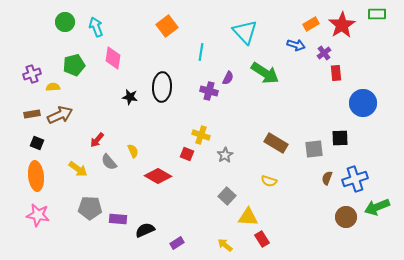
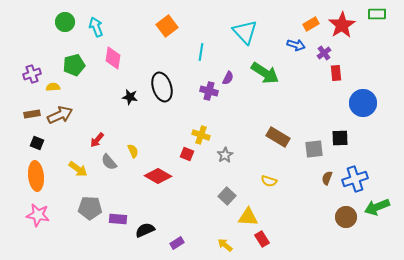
black ellipse at (162, 87): rotated 20 degrees counterclockwise
brown rectangle at (276, 143): moved 2 px right, 6 px up
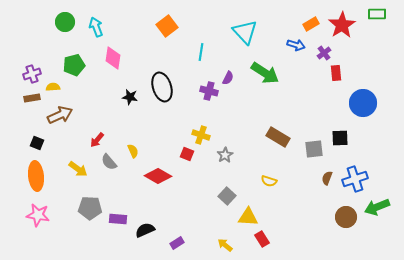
brown rectangle at (32, 114): moved 16 px up
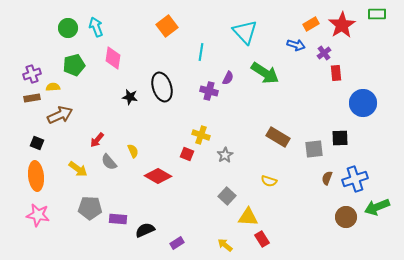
green circle at (65, 22): moved 3 px right, 6 px down
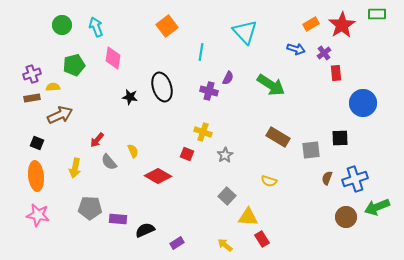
green circle at (68, 28): moved 6 px left, 3 px up
blue arrow at (296, 45): moved 4 px down
green arrow at (265, 73): moved 6 px right, 12 px down
yellow cross at (201, 135): moved 2 px right, 3 px up
gray square at (314, 149): moved 3 px left, 1 px down
yellow arrow at (78, 169): moved 3 px left, 1 px up; rotated 66 degrees clockwise
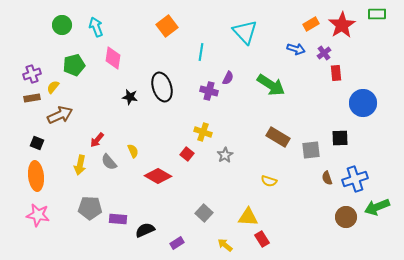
yellow semicircle at (53, 87): rotated 48 degrees counterclockwise
red square at (187, 154): rotated 16 degrees clockwise
yellow arrow at (75, 168): moved 5 px right, 3 px up
brown semicircle at (327, 178): rotated 40 degrees counterclockwise
gray square at (227, 196): moved 23 px left, 17 px down
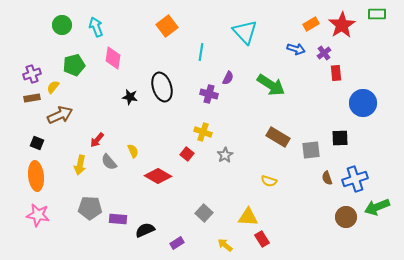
purple cross at (209, 91): moved 3 px down
